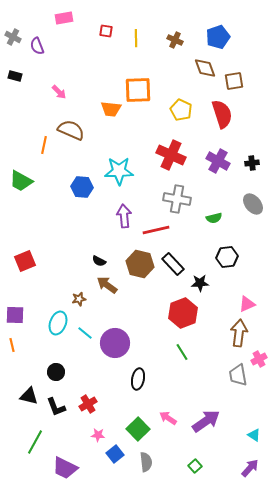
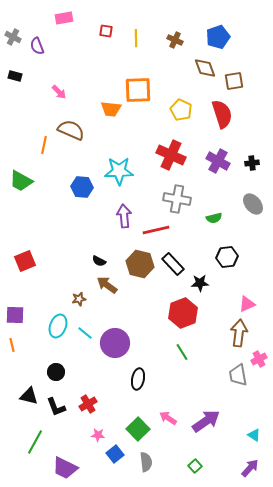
cyan ellipse at (58, 323): moved 3 px down
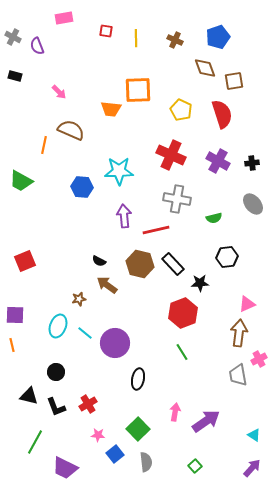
pink arrow at (168, 418): moved 7 px right, 6 px up; rotated 66 degrees clockwise
purple arrow at (250, 468): moved 2 px right
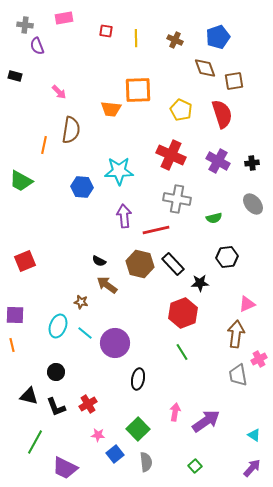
gray cross at (13, 37): moved 12 px right, 12 px up; rotated 21 degrees counterclockwise
brown semicircle at (71, 130): rotated 76 degrees clockwise
brown star at (79, 299): moved 2 px right, 3 px down; rotated 24 degrees clockwise
brown arrow at (239, 333): moved 3 px left, 1 px down
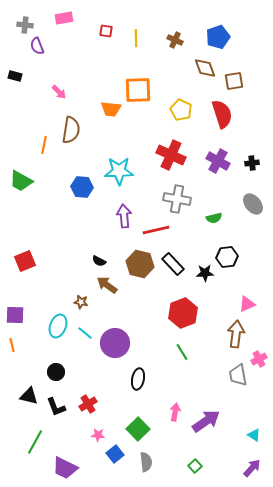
black star at (200, 283): moved 5 px right, 10 px up
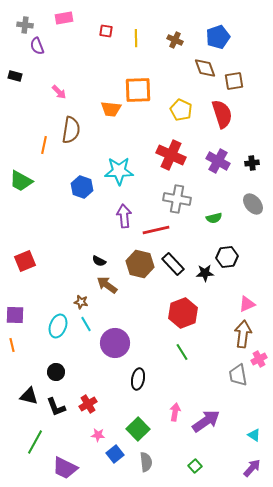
blue hexagon at (82, 187): rotated 15 degrees clockwise
cyan line at (85, 333): moved 1 px right, 9 px up; rotated 21 degrees clockwise
brown arrow at (236, 334): moved 7 px right
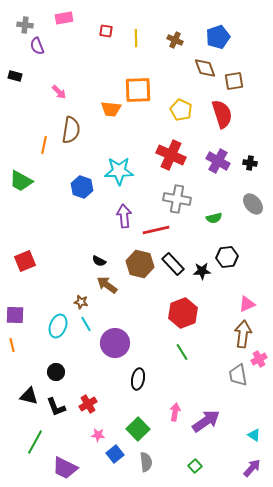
black cross at (252, 163): moved 2 px left; rotated 16 degrees clockwise
black star at (205, 273): moved 3 px left, 2 px up
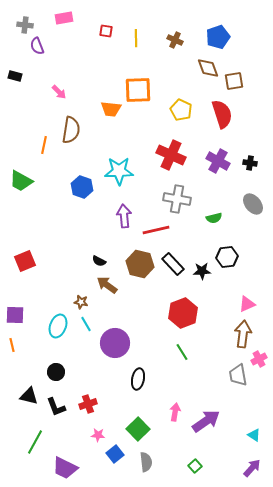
brown diamond at (205, 68): moved 3 px right
red cross at (88, 404): rotated 12 degrees clockwise
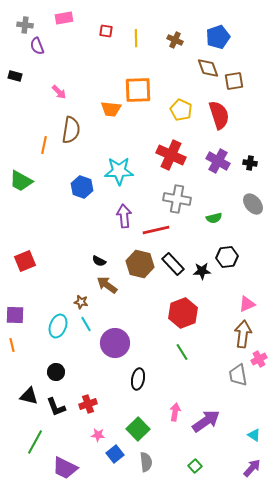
red semicircle at (222, 114): moved 3 px left, 1 px down
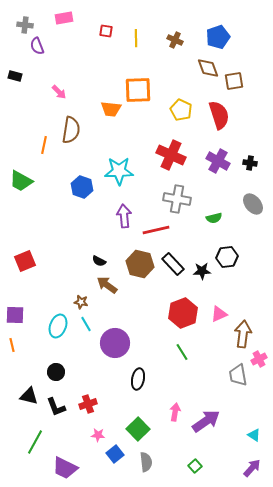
pink triangle at (247, 304): moved 28 px left, 10 px down
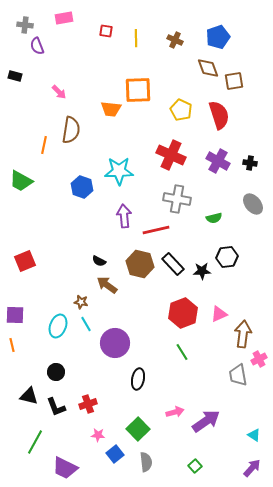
pink arrow at (175, 412): rotated 66 degrees clockwise
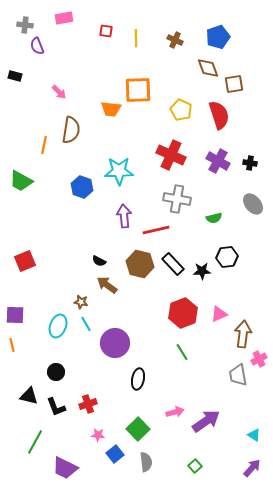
brown square at (234, 81): moved 3 px down
